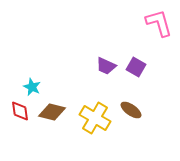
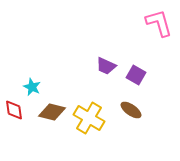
purple square: moved 8 px down
red diamond: moved 6 px left, 1 px up
yellow cross: moved 6 px left
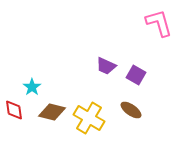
cyan star: rotated 12 degrees clockwise
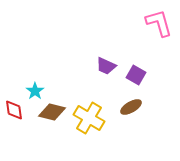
cyan star: moved 3 px right, 4 px down
brown ellipse: moved 3 px up; rotated 65 degrees counterclockwise
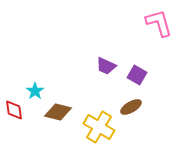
purple square: moved 1 px right
brown diamond: moved 6 px right
yellow cross: moved 10 px right, 9 px down
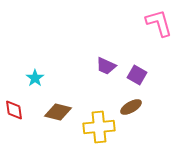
cyan star: moved 13 px up
yellow cross: rotated 36 degrees counterclockwise
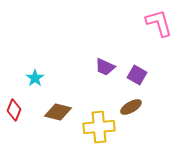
purple trapezoid: moved 1 px left, 1 px down
red diamond: rotated 30 degrees clockwise
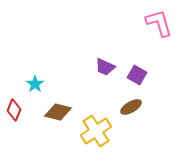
cyan star: moved 6 px down
yellow cross: moved 3 px left, 4 px down; rotated 28 degrees counterclockwise
